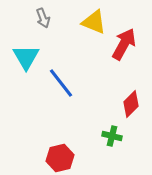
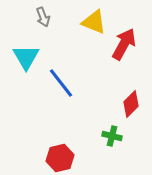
gray arrow: moved 1 px up
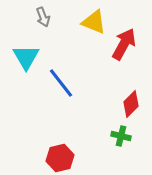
green cross: moved 9 px right
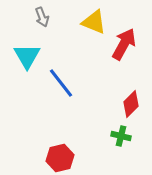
gray arrow: moved 1 px left
cyan triangle: moved 1 px right, 1 px up
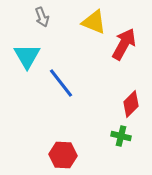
red hexagon: moved 3 px right, 3 px up; rotated 16 degrees clockwise
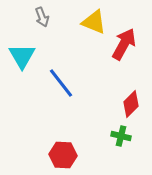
cyan triangle: moved 5 px left
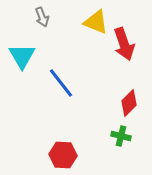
yellow triangle: moved 2 px right
red arrow: rotated 132 degrees clockwise
red diamond: moved 2 px left, 1 px up
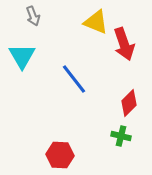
gray arrow: moved 9 px left, 1 px up
blue line: moved 13 px right, 4 px up
red hexagon: moved 3 px left
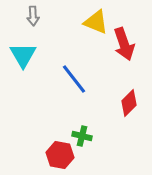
gray arrow: rotated 18 degrees clockwise
cyan triangle: moved 1 px right, 1 px up
green cross: moved 39 px left
red hexagon: rotated 8 degrees clockwise
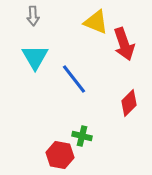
cyan triangle: moved 12 px right, 2 px down
